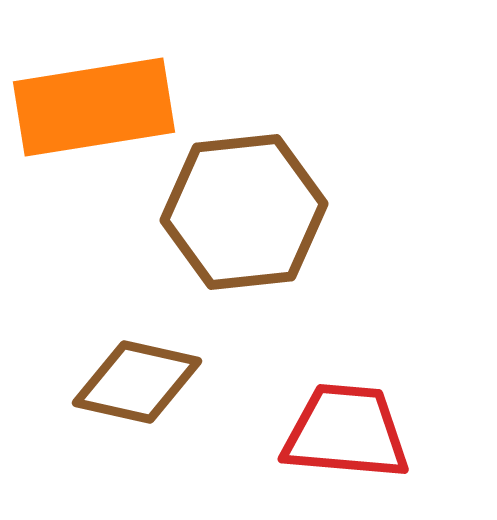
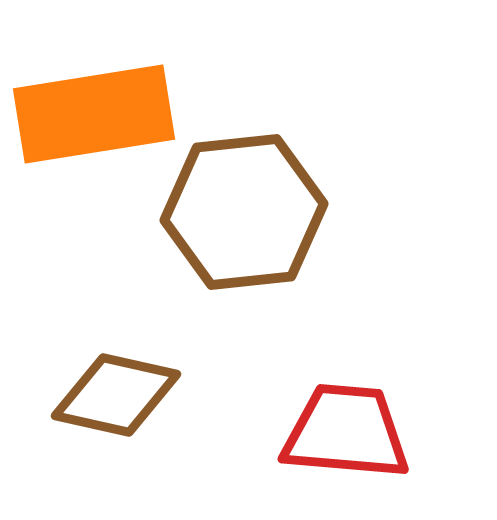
orange rectangle: moved 7 px down
brown diamond: moved 21 px left, 13 px down
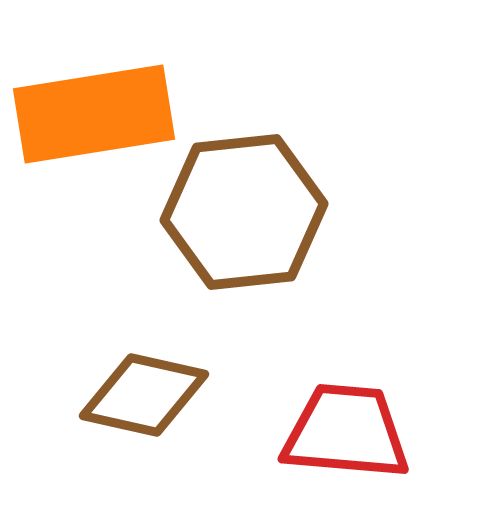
brown diamond: moved 28 px right
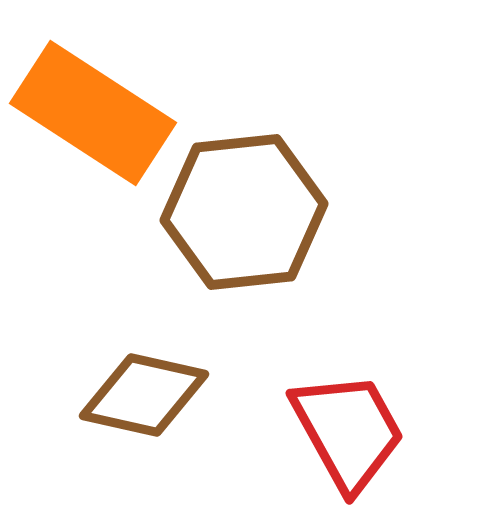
orange rectangle: moved 1 px left, 1 px up; rotated 42 degrees clockwise
red trapezoid: moved 2 px right, 1 px up; rotated 56 degrees clockwise
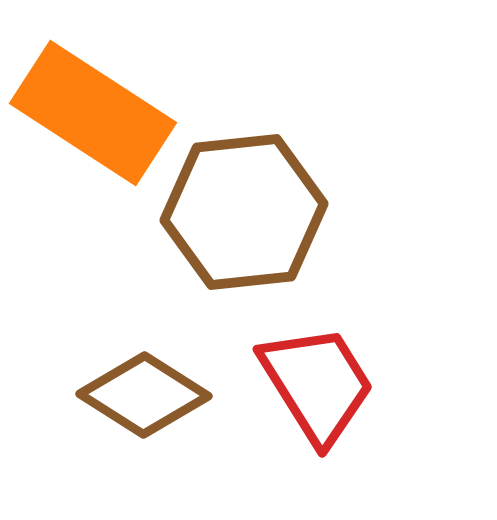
brown diamond: rotated 20 degrees clockwise
red trapezoid: moved 31 px left, 47 px up; rotated 3 degrees counterclockwise
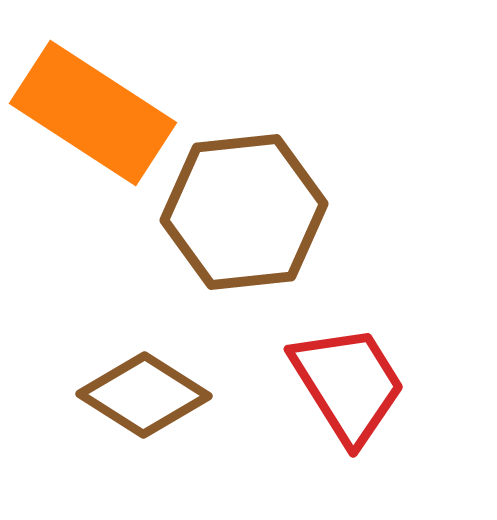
red trapezoid: moved 31 px right
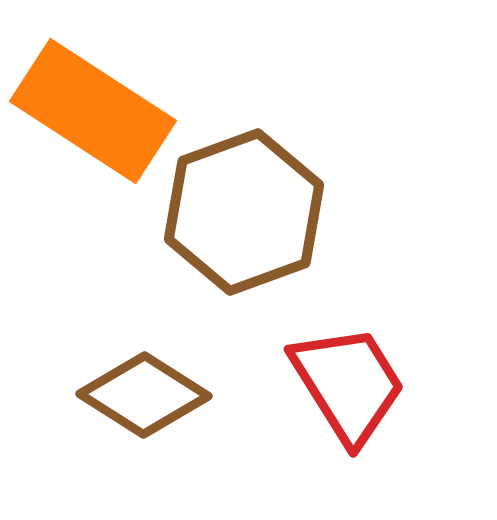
orange rectangle: moved 2 px up
brown hexagon: rotated 14 degrees counterclockwise
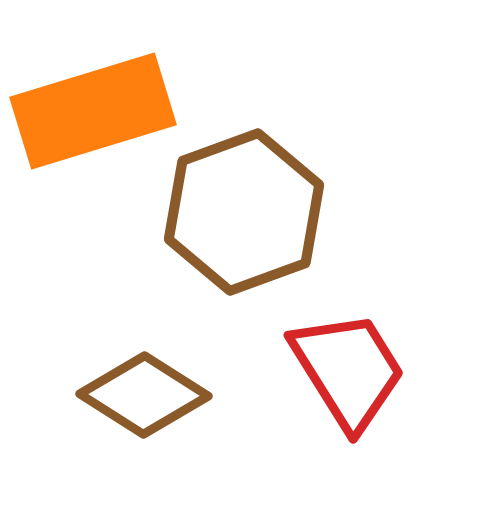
orange rectangle: rotated 50 degrees counterclockwise
red trapezoid: moved 14 px up
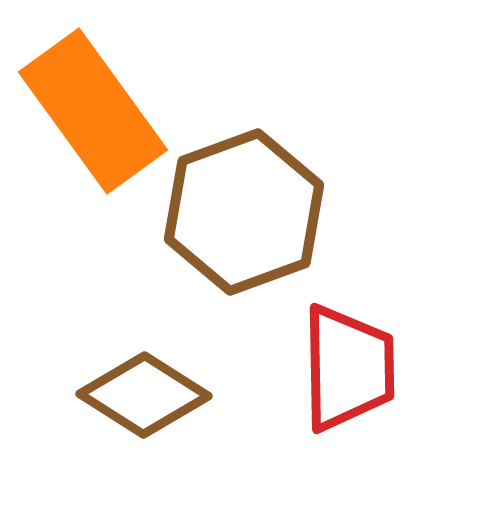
orange rectangle: rotated 71 degrees clockwise
red trapezoid: moved 2 px up; rotated 31 degrees clockwise
